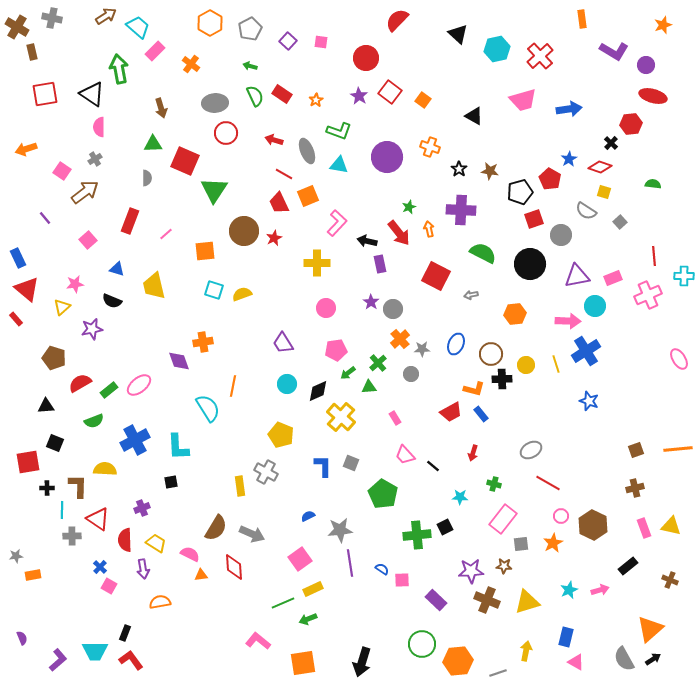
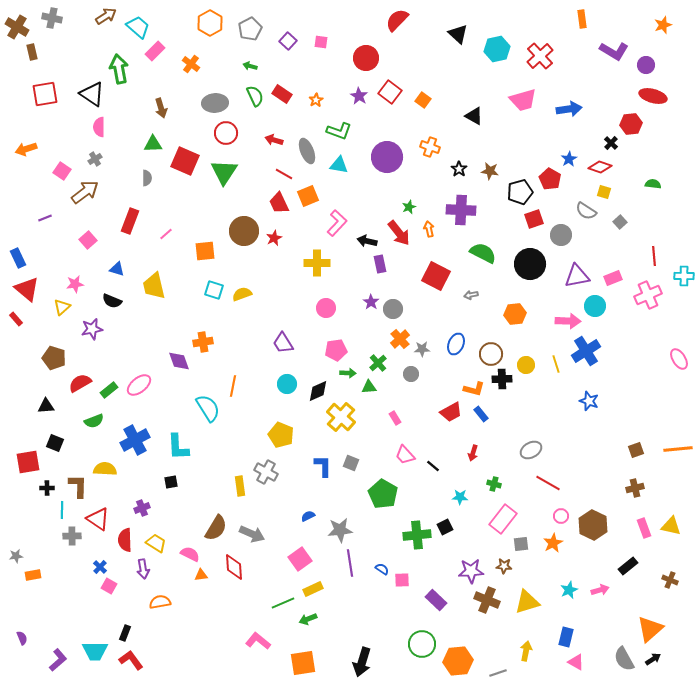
green triangle at (214, 190): moved 10 px right, 18 px up
purple line at (45, 218): rotated 72 degrees counterclockwise
green arrow at (348, 373): rotated 140 degrees counterclockwise
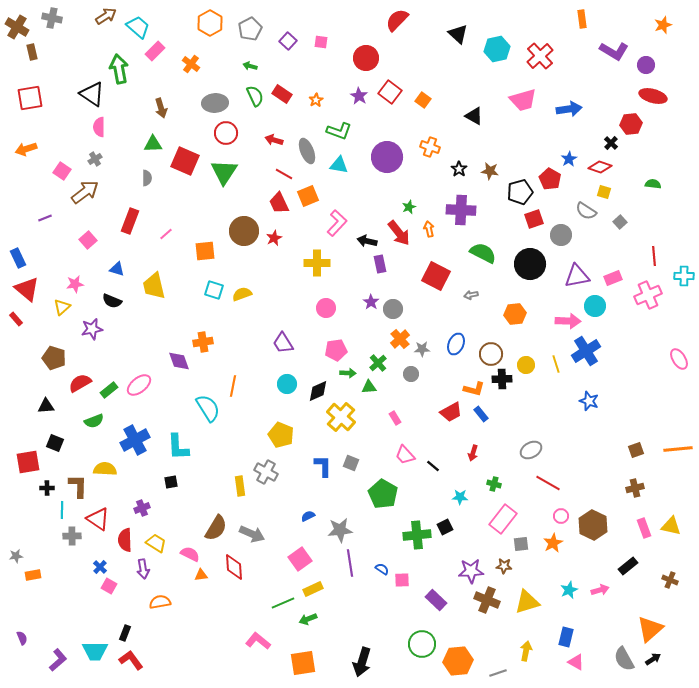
red square at (45, 94): moved 15 px left, 4 px down
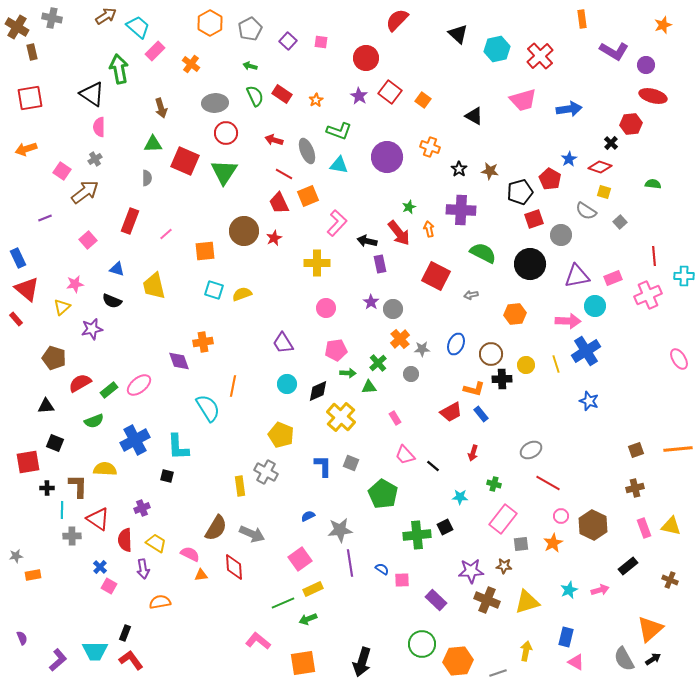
black square at (171, 482): moved 4 px left, 6 px up; rotated 24 degrees clockwise
